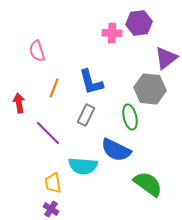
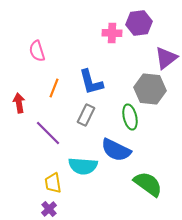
purple cross: moved 2 px left; rotated 14 degrees clockwise
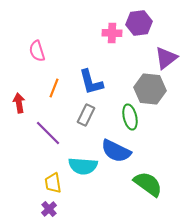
blue semicircle: moved 1 px down
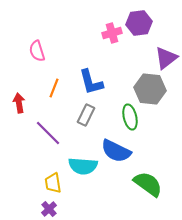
pink cross: rotated 18 degrees counterclockwise
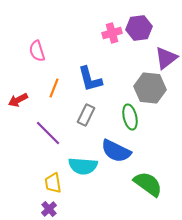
purple hexagon: moved 5 px down
blue L-shape: moved 1 px left, 3 px up
gray hexagon: moved 1 px up
red arrow: moved 1 px left, 3 px up; rotated 108 degrees counterclockwise
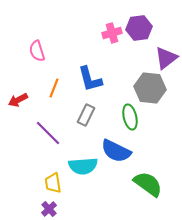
cyan semicircle: rotated 8 degrees counterclockwise
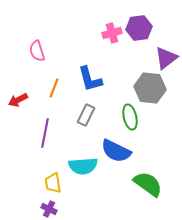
purple line: moved 3 px left; rotated 56 degrees clockwise
purple cross: rotated 21 degrees counterclockwise
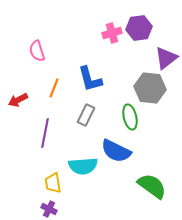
green semicircle: moved 4 px right, 2 px down
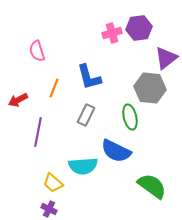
blue L-shape: moved 1 px left, 2 px up
purple line: moved 7 px left, 1 px up
yellow trapezoid: rotated 40 degrees counterclockwise
